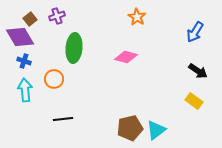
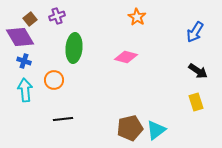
orange circle: moved 1 px down
yellow rectangle: moved 2 px right, 1 px down; rotated 36 degrees clockwise
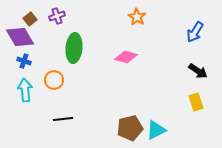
cyan triangle: rotated 10 degrees clockwise
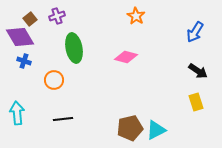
orange star: moved 1 px left, 1 px up
green ellipse: rotated 16 degrees counterclockwise
cyan arrow: moved 8 px left, 23 px down
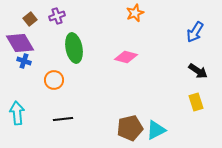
orange star: moved 1 px left, 3 px up; rotated 18 degrees clockwise
purple diamond: moved 6 px down
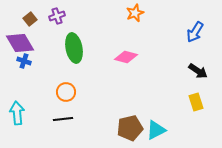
orange circle: moved 12 px right, 12 px down
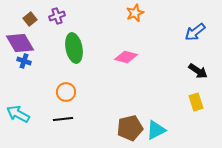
blue arrow: rotated 20 degrees clockwise
cyan arrow: moved 1 px right, 1 px down; rotated 55 degrees counterclockwise
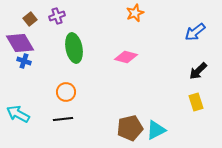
black arrow: rotated 102 degrees clockwise
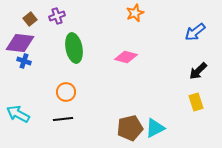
purple diamond: rotated 52 degrees counterclockwise
cyan triangle: moved 1 px left, 2 px up
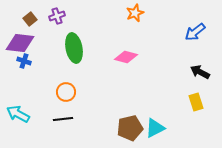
black arrow: moved 2 px right, 1 px down; rotated 72 degrees clockwise
